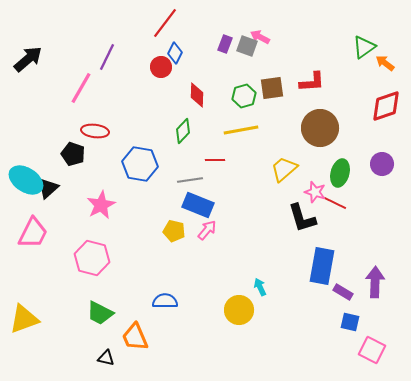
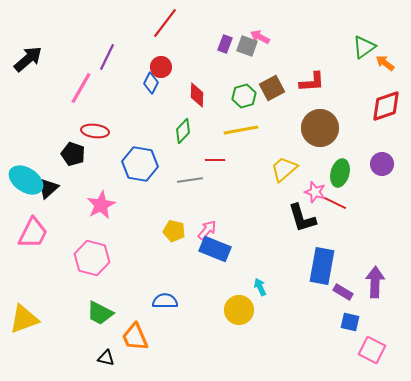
blue diamond at (175, 53): moved 24 px left, 30 px down
brown square at (272, 88): rotated 20 degrees counterclockwise
blue rectangle at (198, 205): moved 17 px right, 44 px down
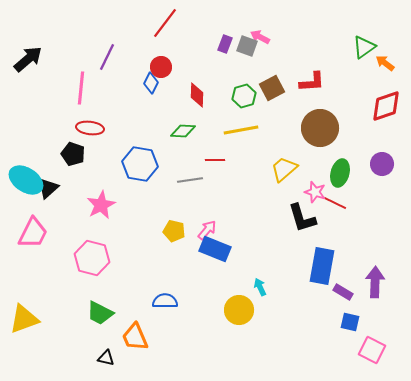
pink line at (81, 88): rotated 24 degrees counterclockwise
red ellipse at (95, 131): moved 5 px left, 3 px up
green diamond at (183, 131): rotated 50 degrees clockwise
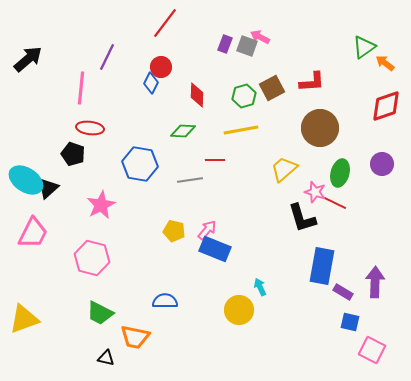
orange trapezoid at (135, 337): rotated 56 degrees counterclockwise
